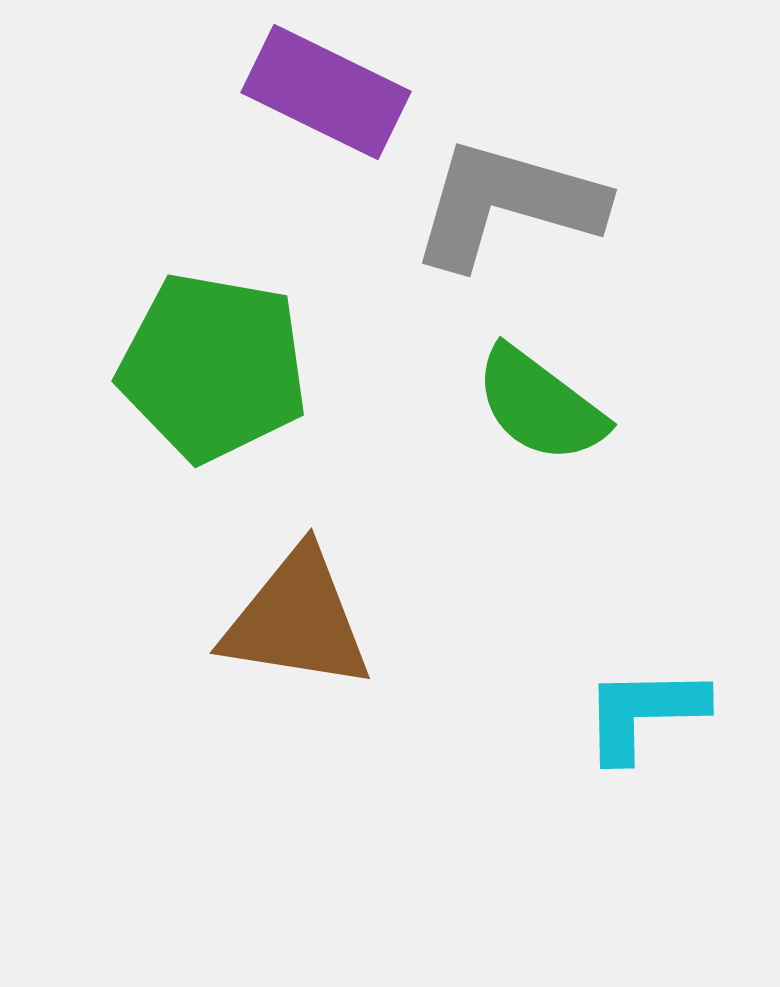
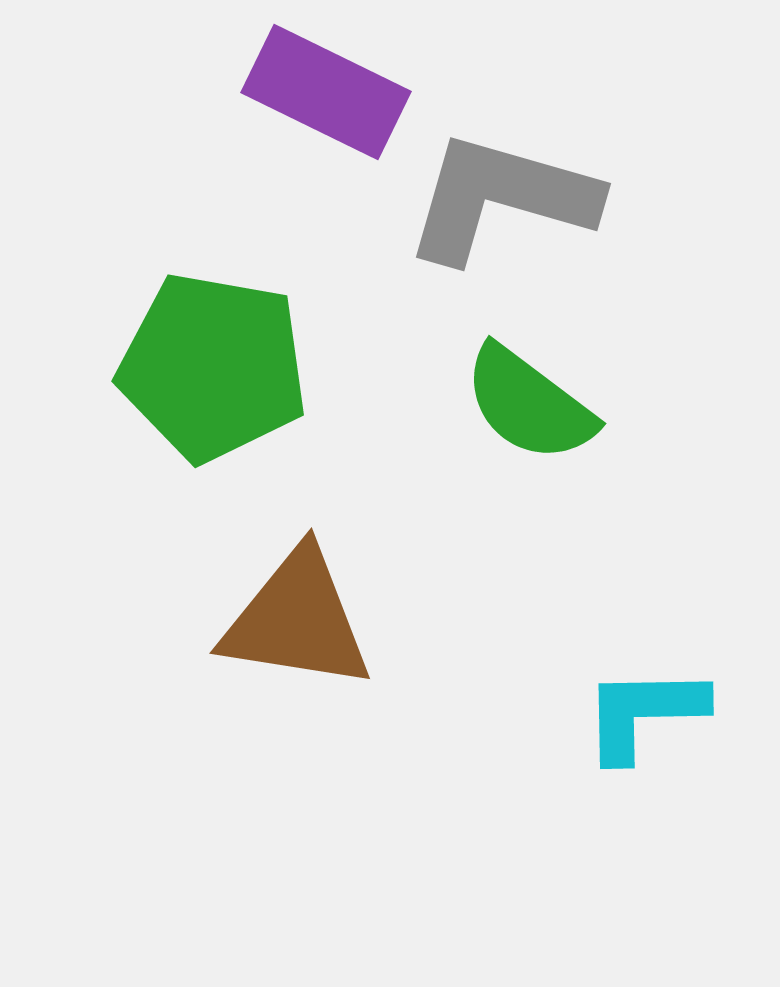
gray L-shape: moved 6 px left, 6 px up
green semicircle: moved 11 px left, 1 px up
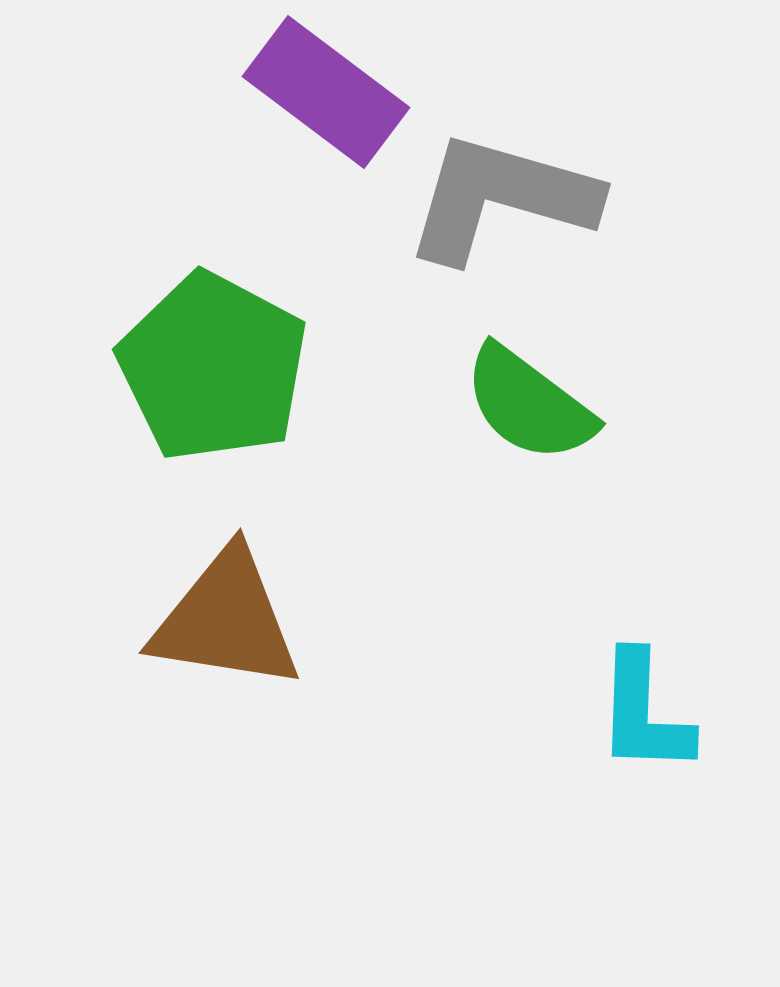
purple rectangle: rotated 11 degrees clockwise
green pentagon: rotated 18 degrees clockwise
brown triangle: moved 71 px left
cyan L-shape: rotated 87 degrees counterclockwise
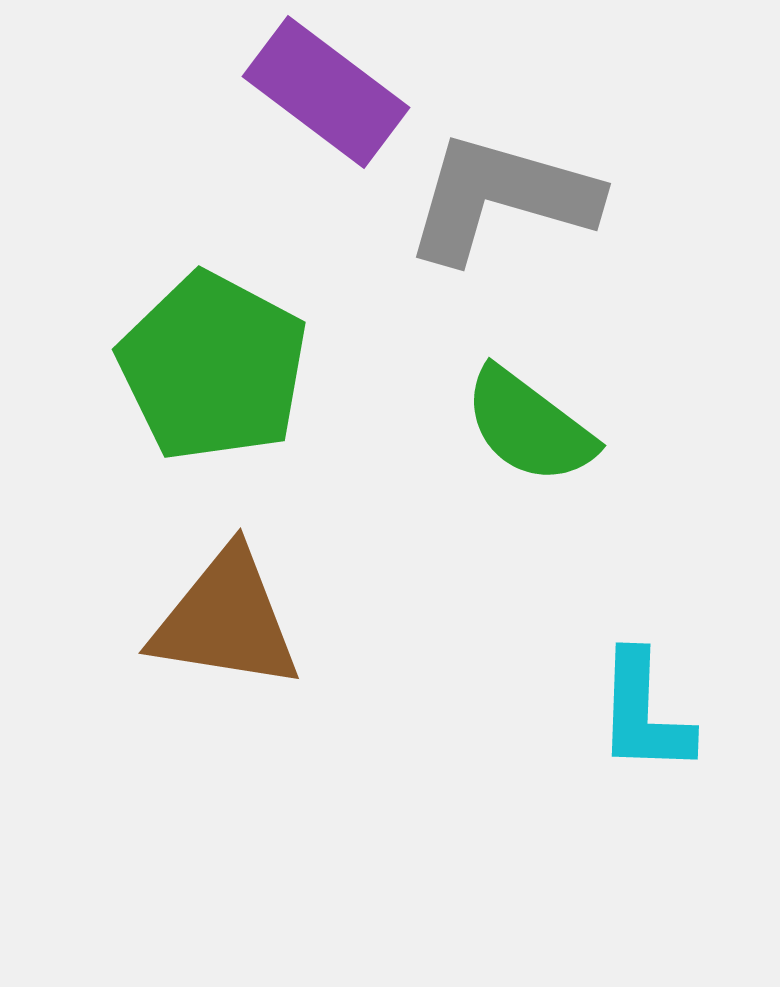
green semicircle: moved 22 px down
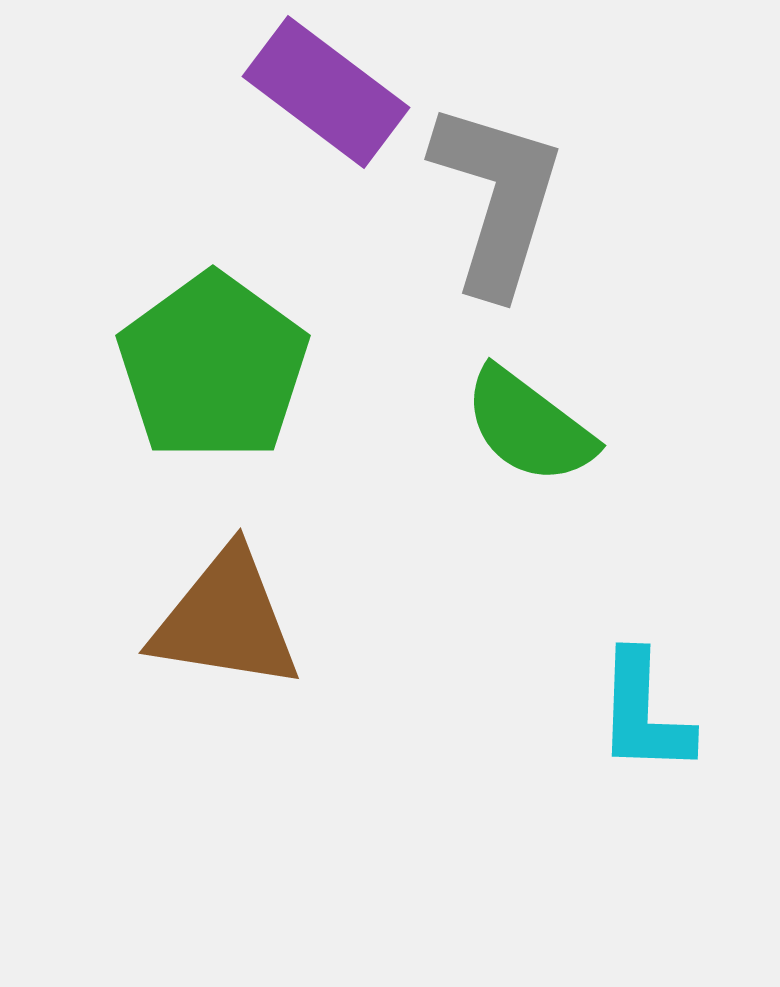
gray L-shape: moved 4 px left; rotated 91 degrees clockwise
green pentagon: rotated 8 degrees clockwise
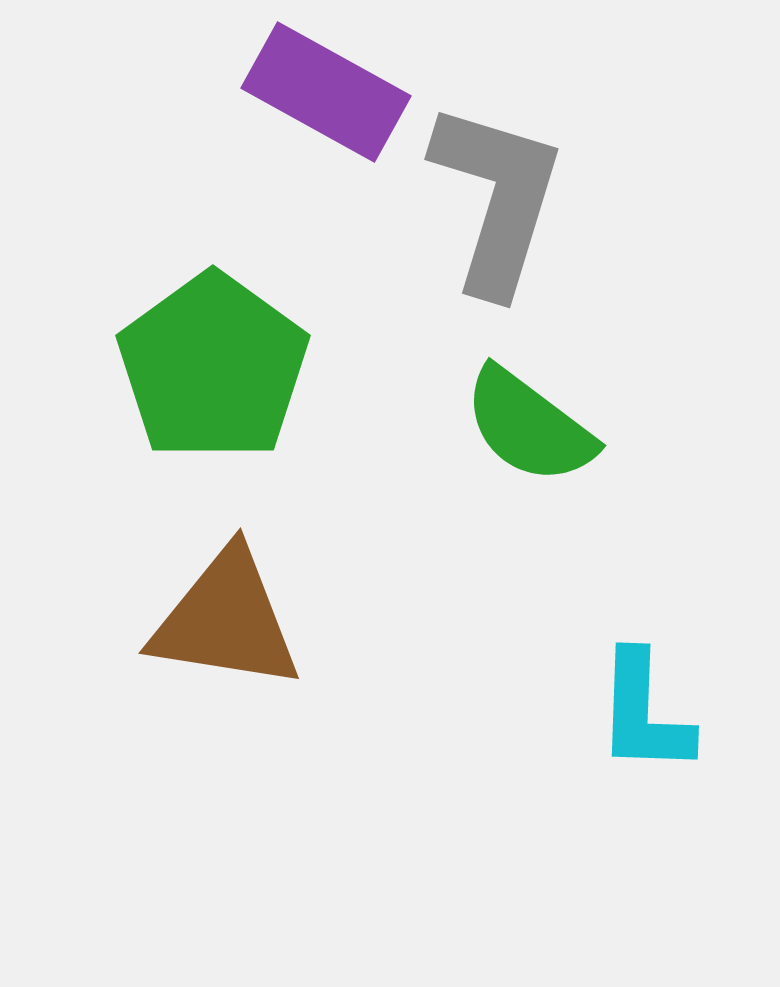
purple rectangle: rotated 8 degrees counterclockwise
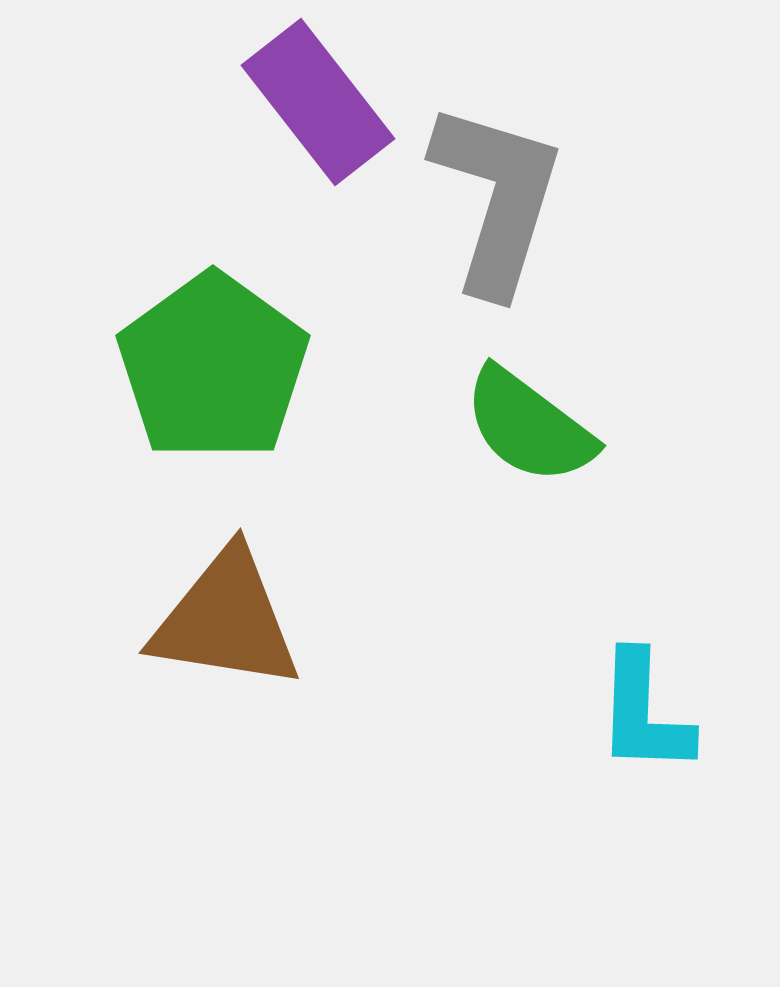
purple rectangle: moved 8 px left, 10 px down; rotated 23 degrees clockwise
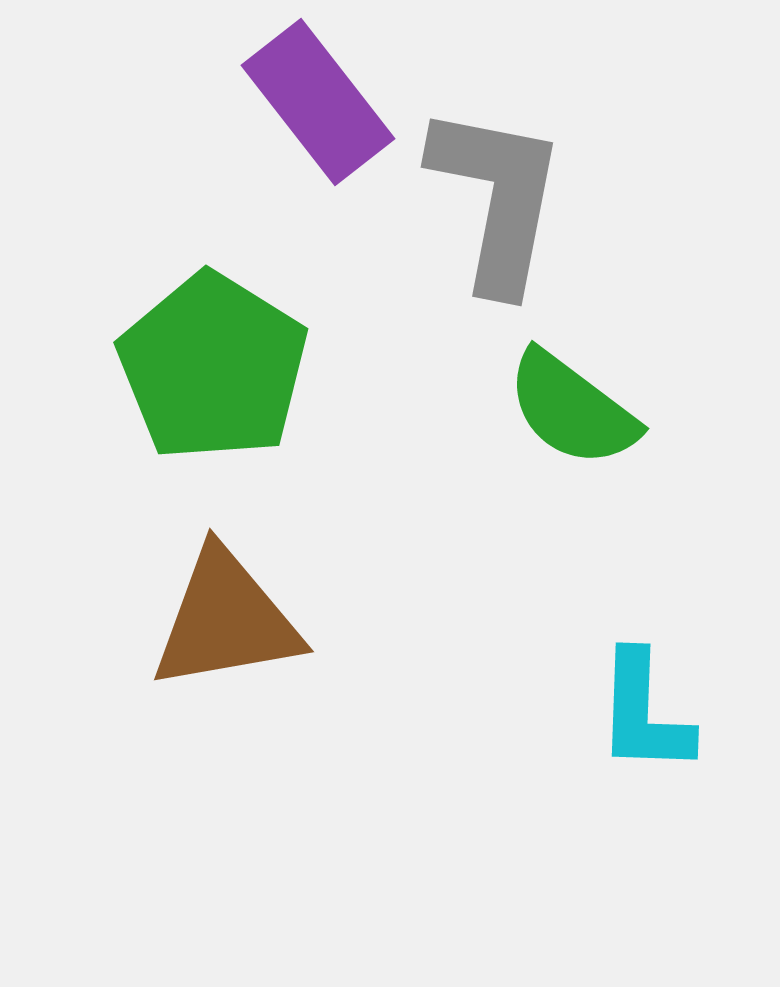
gray L-shape: rotated 6 degrees counterclockwise
green pentagon: rotated 4 degrees counterclockwise
green semicircle: moved 43 px right, 17 px up
brown triangle: rotated 19 degrees counterclockwise
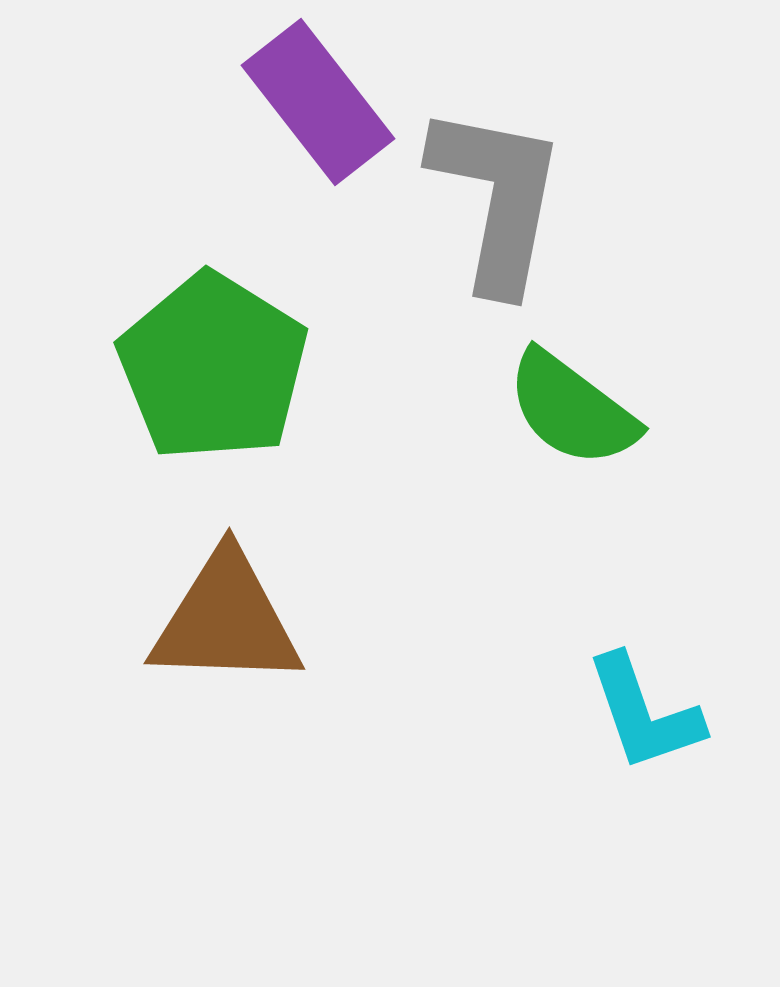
brown triangle: rotated 12 degrees clockwise
cyan L-shape: rotated 21 degrees counterclockwise
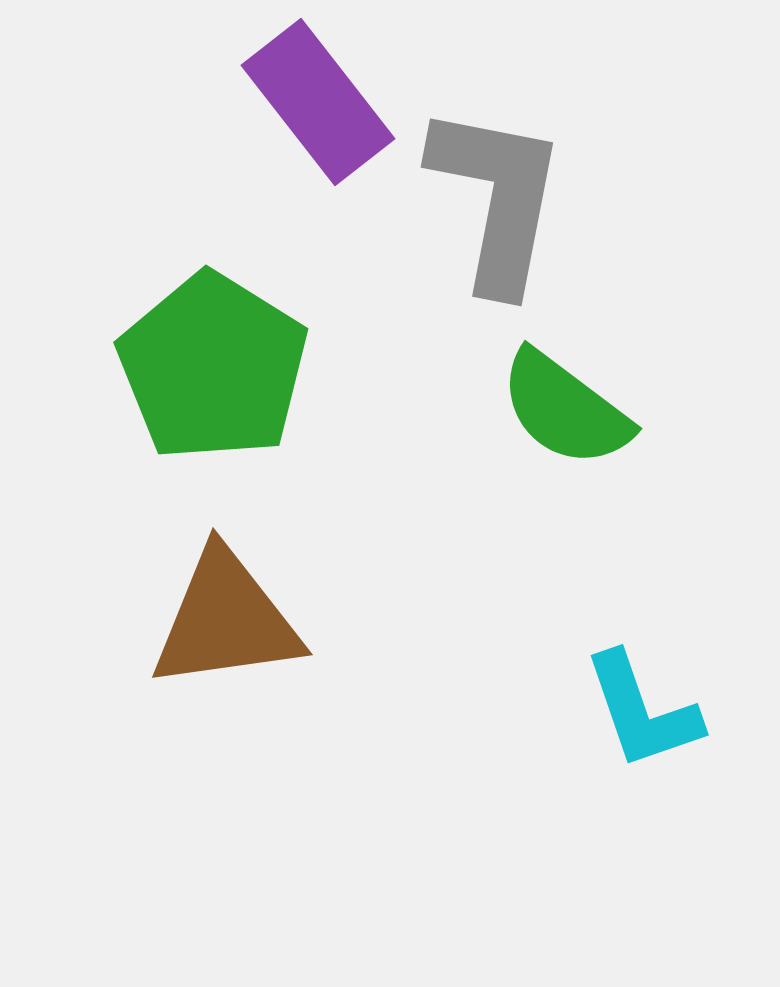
green semicircle: moved 7 px left
brown triangle: rotated 10 degrees counterclockwise
cyan L-shape: moved 2 px left, 2 px up
